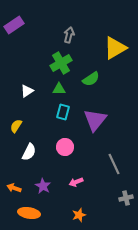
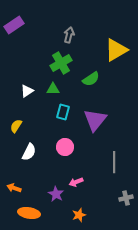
yellow triangle: moved 1 px right, 2 px down
green triangle: moved 6 px left
gray line: moved 2 px up; rotated 25 degrees clockwise
purple star: moved 13 px right, 8 px down
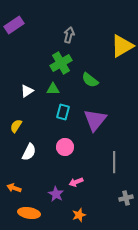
yellow triangle: moved 6 px right, 4 px up
green semicircle: moved 1 px left, 1 px down; rotated 72 degrees clockwise
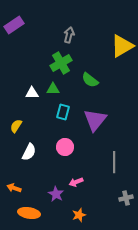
white triangle: moved 5 px right, 2 px down; rotated 32 degrees clockwise
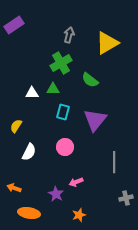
yellow triangle: moved 15 px left, 3 px up
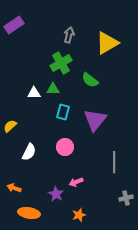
white triangle: moved 2 px right
yellow semicircle: moved 6 px left; rotated 16 degrees clockwise
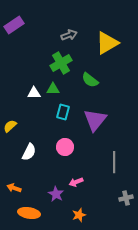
gray arrow: rotated 56 degrees clockwise
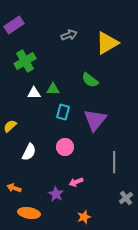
green cross: moved 36 px left, 2 px up
gray cross: rotated 24 degrees counterclockwise
orange star: moved 5 px right, 2 px down
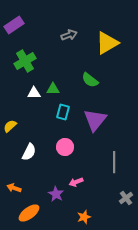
orange ellipse: rotated 45 degrees counterclockwise
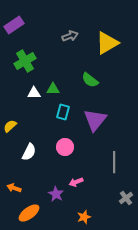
gray arrow: moved 1 px right, 1 px down
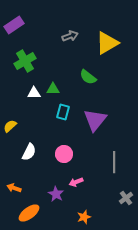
green semicircle: moved 2 px left, 3 px up
pink circle: moved 1 px left, 7 px down
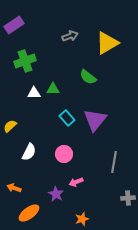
green cross: rotated 10 degrees clockwise
cyan rectangle: moved 4 px right, 6 px down; rotated 56 degrees counterclockwise
gray line: rotated 10 degrees clockwise
gray cross: moved 2 px right; rotated 32 degrees clockwise
orange star: moved 2 px left, 2 px down
